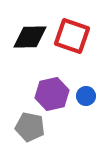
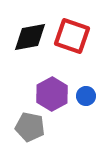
black diamond: rotated 9 degrees counterclockwise
purple hexagon: rotated 16 degrees counterclockwise
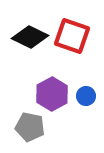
black diamond: rotated 36 degrees clockwise
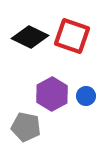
gray pentagon: moved 4 px left
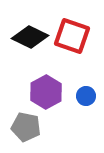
purple hexagon: moved 6 px left, 2 px up
